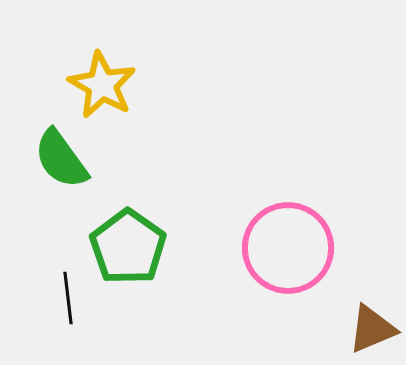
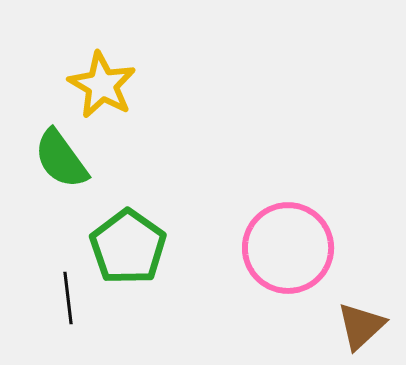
brown triangle: moved 11 px left, 3 px up; rotated 20 degrees counterclockwise
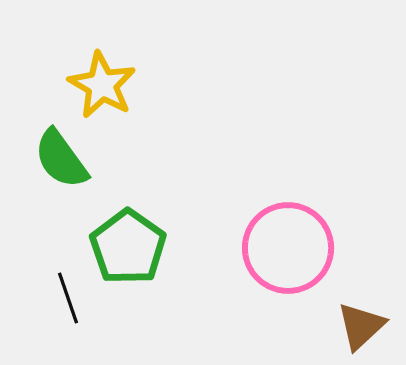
black line: rotated 12 degrees counterclockwise
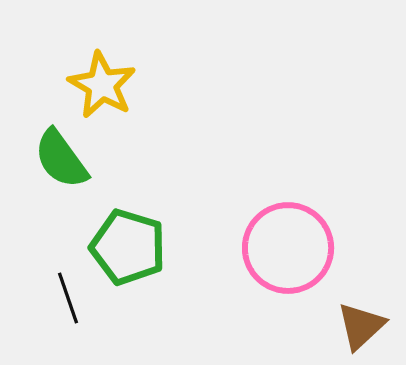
green pentagon: rotated 18 degrees counterclockwise
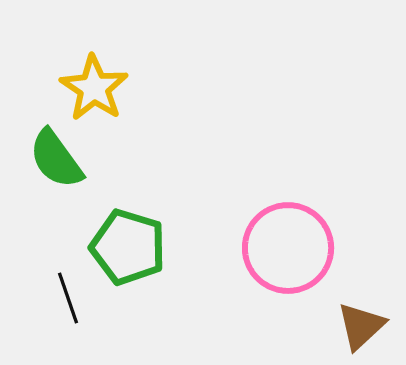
yellow star: moved 8 px left, 3 px down; rotated 4 degrees clockwise
green semicircle: moved 5 px left
